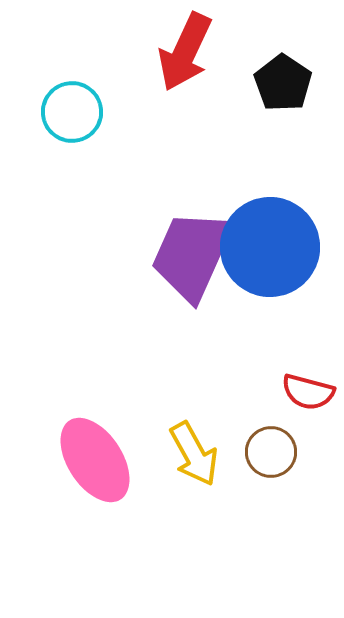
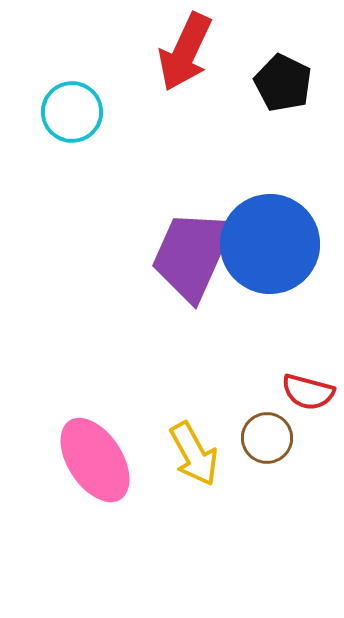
black pentagon: rotated 8 degrees counterclockwise
blue circle: moved 3 px up
brown circle: moved 4 px left, 14 px up
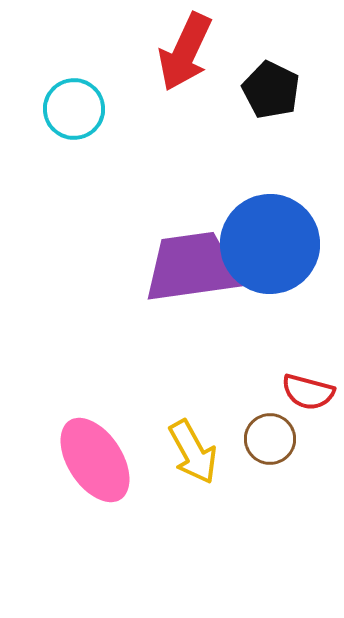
black pentagon: moved 12 px left, 7 px down
cyan circle: moved 2 px right, 3 px up
purple trapezoid: moved 12 px down; rotated 58 degrees clockwise
brown circle: moved 3 px right, 1 px down
yellow arrow: moved 1 px left, 2 px up
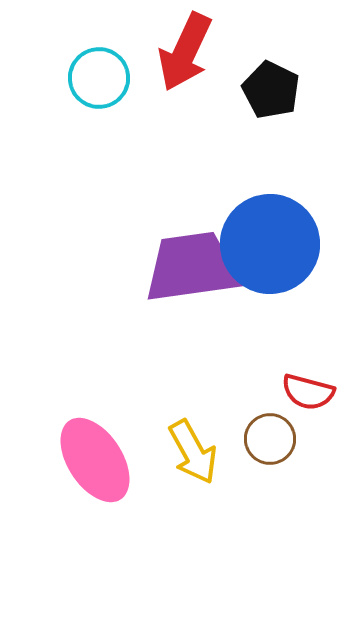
cyan circle: moved 25 px right, 31 px up
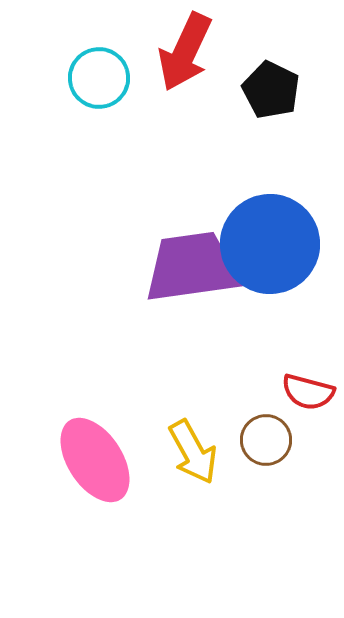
brown circle: moved 4 px left, 1 px down
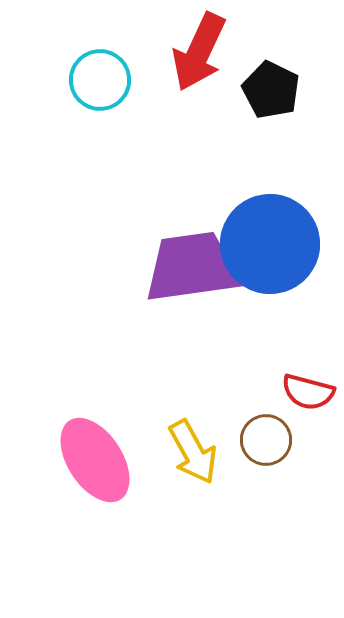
red arrow: moved 14 px right
cyan circle: moved 1 px right, 2 px down
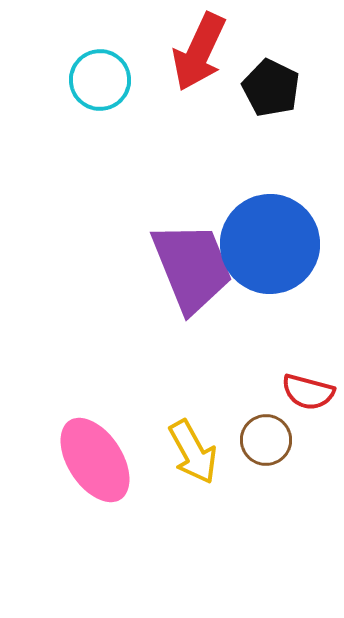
black pentagon: moved 2 px up
purple trapezoid: rotated 76 degrees clockwise
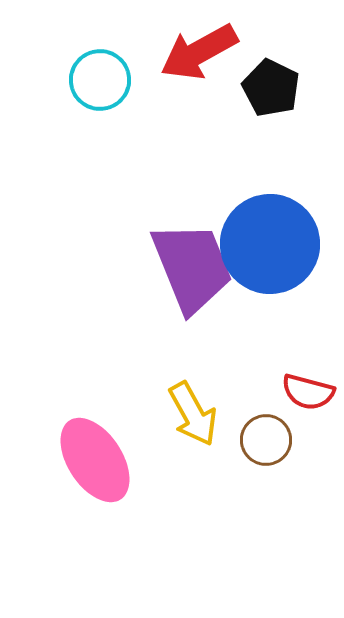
red arrow: rotated 36 degrees clockwise
yellow arrow: moved 38 px up
